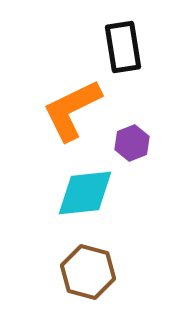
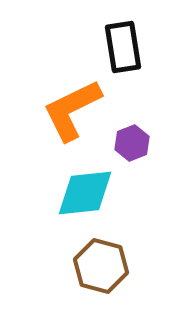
brown hexagon: moved 13 px right, 6 px up
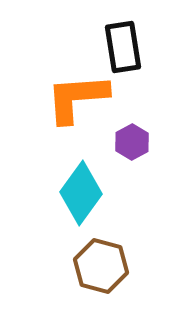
orange L-shape: moved 5 px right, 12 px up; rotated 22 degrees clockwise
purple hexagon: moved 1 px up; rotated 8 degrees counterclockwise
cyan diamond: moved 4 px left; rotated 48 degrees counterclockwise
